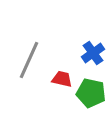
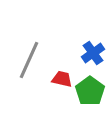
green pentagon: moved 1 px left, 2 px up; rotated 24 degrees clockwise
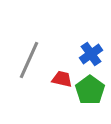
blue cross: moved 2 px left, 1 px down
green pentagon: moved 1 px up
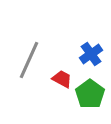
red trapezoid: rotated 15 degrees clockwise
green pentagon: moved 4 px down
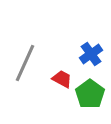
gray line: moved 4 px left, 3 px down
